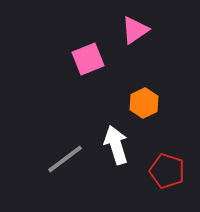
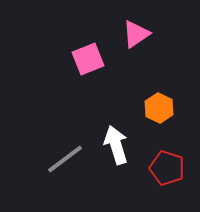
pink triangle: moved 1 px right, 4 px down
orange hexagon: moved 15 px right, 5 px down; rotated 8 degrees counterclockwise
red pentagon: moved 3 px up
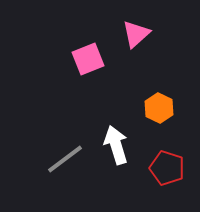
pink triangle: rotated 8 degrees counterclockwise
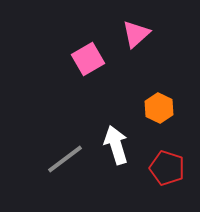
pink square: rotated 8 degrees counterclockwise
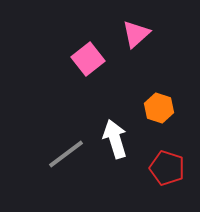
pink square: rotated 8 degrees counterclockwise
orange hexagon: rotated 8 degrees counterclockwise
white arrow: moved 1 px left, 6 px up
gray line: moved 1 px right, 5 px up
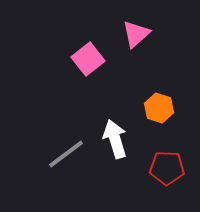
red pentagon: rotated 16 degrees counterclockwise
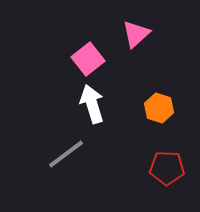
white arrow: moved 23 px left, 35 px up
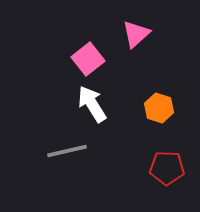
white arrow: rotated 15 degrees counterclockwise
gray line: moved 1 px right, 3 px up; rotated 24 degrees clockwise
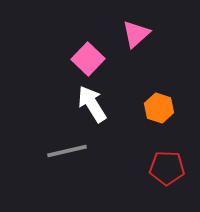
pink square: rotated 8 degrees counterclockwise
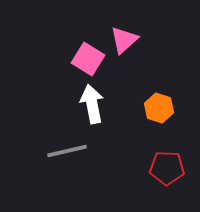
pink triangle: moved 12 px left, 6 px down
pink square: rotated 12 degrees counterclockwise
white arrow: rotated 21 degrees clockwise
